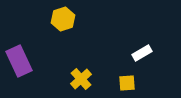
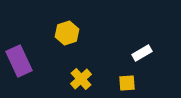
yellow hexagon: moved 4 px right, 14 px down
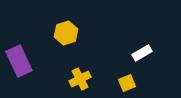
yellow hexagon: moved 1 px left
yellow cross: moved 1 px left; rotated 15 degrees clockwise
yellow square: rotated 18 degrees counterclockwise
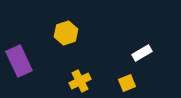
yellow cross: moved 2 px down
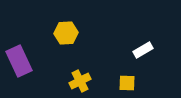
yellow hexagon: rotated 15 degrees clockwise
white rectangle: moved 1 px right, 3 px up
yellow square: rotated 24 degrees clockwise
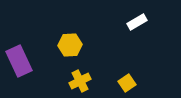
yellow hexagon: moved 4 px right, 12 px down
white rectangle: moved 6 px left, 28 px up
yellow square: rotated 36 degrees counterclockwise
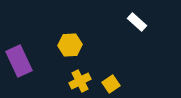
white rectangle: rotated 72 degrees clockwise
yellow square: moved 16 px left, 1 px down
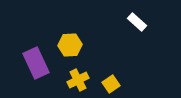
purple rectangle: moved 17 px right, 2 px down
yellow cross: moved 2 px left, 1 px up
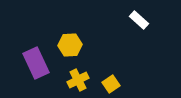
white rectangle: moved 2 px right, 2 px up
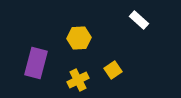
yellow hexagon: moved 9 px right, 7 px up
purple rectangle: rotated 40 degrees clockwise
yellow square: moved 2 px right, 14 px up
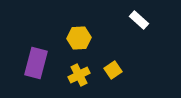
yellow cross: moved 1 px right, 5 px up
